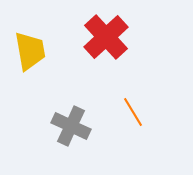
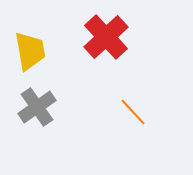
orange line: rotated 12 degrees counterclockwise
gray cross: moved 34 px left, 19 px up; rotated 30 degrees clockwise
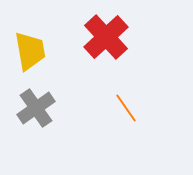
gray cross: moved 1 px left, 1 px down
orange line: moved 7 px left, 4 px up; rotated 8 degrees clockwise
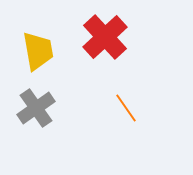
red cross: moved 1 px left
yellow trapezoid: moved 8 px right
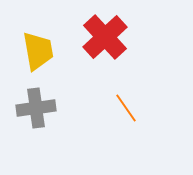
gray cross: rotated 27 degrees clockwise
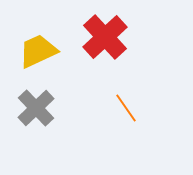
yellow trapezoid: rotated 105 degrees counterclockwise
gray cross: rotated 36 degrees counterclockwise
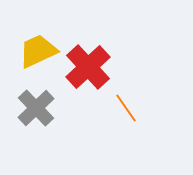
red cross: moved 17 px left, 30 px down
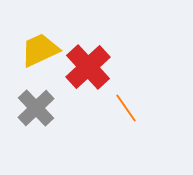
yellow trapezoid: moved 2 px right, 1 px up
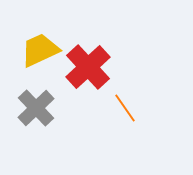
orange line: moved 1 px left
